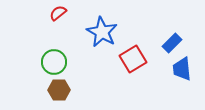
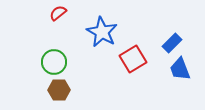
blue trapezoid: moved 2 px left; rotated 15 degrees counterclockwise
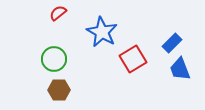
green circle: moved 3 px up
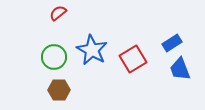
blue star: moved 10 px left, 18 px down
blue rectangle: rotated 12 degrees clockwise
green circle: moved 2 px up
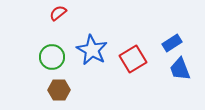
green circle: moved 2 px left
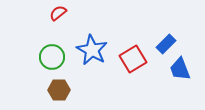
blue rectangle: moved 6 px left, 1 px down; rotated 12 degrees counterclockwise
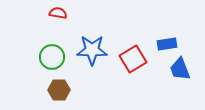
red semicircle: rotated 48 degrees clockwise
blue rectangle: moved 1 px right; rotated 36 degrees clockwise
blue star: rotated 28 degrees counterclockwise
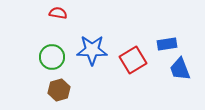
red square: moved 1 px down
brown hexagon: rotated 15 degrees counterclockwise
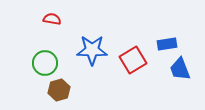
red semicircle: moved 6 px left, 6 px down
green circle: moved 7 px left, 6 px down
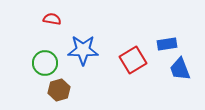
blue star: moved 9 px left
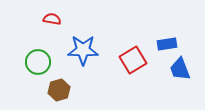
green circle: moved 7 px left, 1 px up
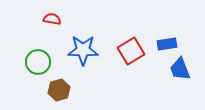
red square: moved 2 px left, 9 px up
